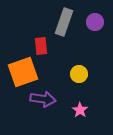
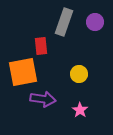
orange square: rotated 8 degrees clockwise
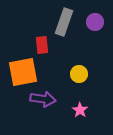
red rectangle: moved 1 px right, 1 px up
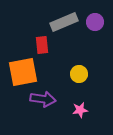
gray rectangle: rotated 48 degrees clockwise
pink star: rotated 28 degrees clockwise
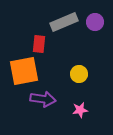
red rectangle: moved 3 px left, 1 px up; rotated 12 degrees clockwise
orange square: moved 1 px right, 1 px up
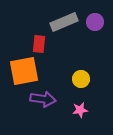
yellow circle: moved 2 px right, 5 px down
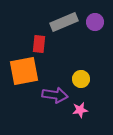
purple arrow: moved 12 px right, 4 px up
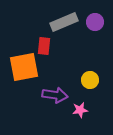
red rectangle: moved 5 px right, 2 px down
orange square: moved 4 px up
yellow circle: moved 9 px right, 1 px down
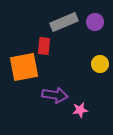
yellow circle: moved 10 px right, 16 px up
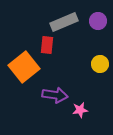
purple circle: moved 3 px right, 1 px up
red rectangle: moved 3 px right, 1 px up
orange square: rotated 28 degrees counterclockwise
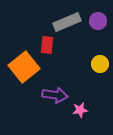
gray rectangle: moved 3 px right
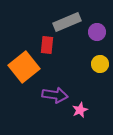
purple circle: moved 1 px left, 11 px down
pink star: rotated 14 degrees counterclockwise
